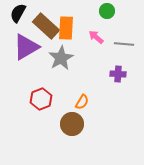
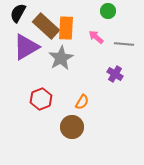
green circle: moved 1 px right
purple cross: moved 3 px left; rotated 28 degrees clockwise
brown circle: moved 3 px down
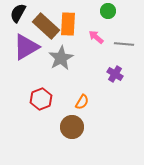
orange rectangle: moved 2 px right, 4 px up
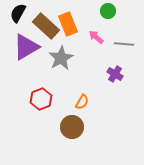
orange rectangle: rotated 25 degrees counterclockwise
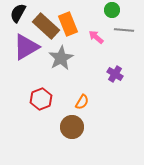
green circle: moved 4 px right, 1 px up
gray line: moved 14 px up
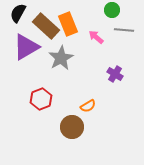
orange semicircle: moved 6 px right, 4 px down; rotated 28 degrees clockwise
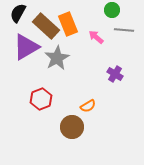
gray star: moved 4 px left
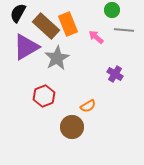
red hexagon: moved 3 px right, 3 px up
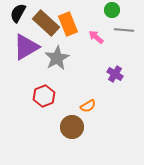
brown rectangle: moved 3 px up
